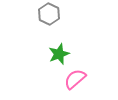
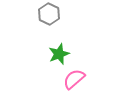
pink semicircle: moved 1 px left
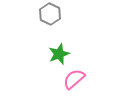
gray hexagon: moved 1 px right
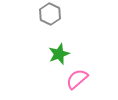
pink semicircle: moved 3 px right
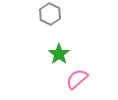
green star: rotated 15 degrees counterclockwise
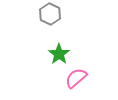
pink semicircle: moved 1 px left, 1 px up
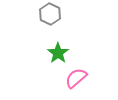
green star: moved 1 px left, 1 px up
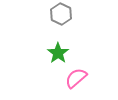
gray hexagon: moved 11 px right
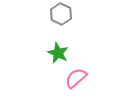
green star: rotated 10 degrees counterclockwise
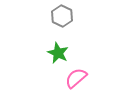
gray hexagon: moved 1 px right, 2 px down
